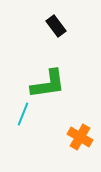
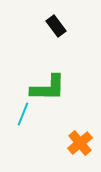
green L-shape: moved 4 px down; rotated 9 degrees clockwise
orange cross: moved 6 px down; rotated 20 degrees clockwise
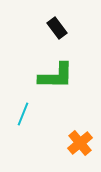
black rectangle: moved 1 px right, 2 px down
green L-shape: moved 8 px right, 12 px up
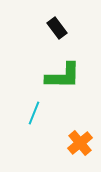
green L-shape: moved 7 px right
cyan line: moved 11 px right, 1 px up
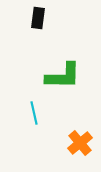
black rectangle: moved 19 px left, 10 px up; rotated 45 degrees clockwise
cyan line: rotated 35 degrees counterclockwise
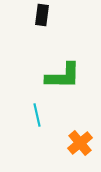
black rectangle: moved 4 px right, 3 px up
cyan line: moved 3 px right, 2 px down
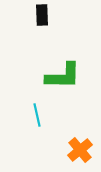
black rectangle: rotated 10 degrees counterclockwise
orange cross: moved 7 px down
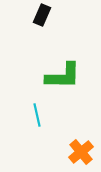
black rectangle: rotated 25 degrees clockwise
orange cross: moved 1 px right, 2 px down
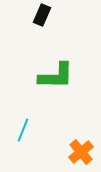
green L-shape: moved 7 px left
cyan line: moved 14 px left, 15 px down; rotated 35 degrees clockwise
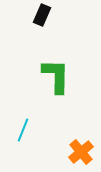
green L-shape: rotated 90 degrees counterclockwise
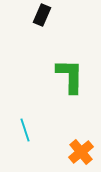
green L-shape: moved 14 px right
cyan line: moved 2 px right; rotated 40 degrees counterclockwise
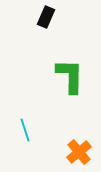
black rectangle: moved 4 px right, 2 px down
orange cross: moved 2 px left
